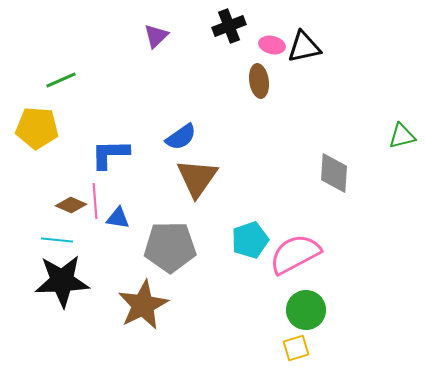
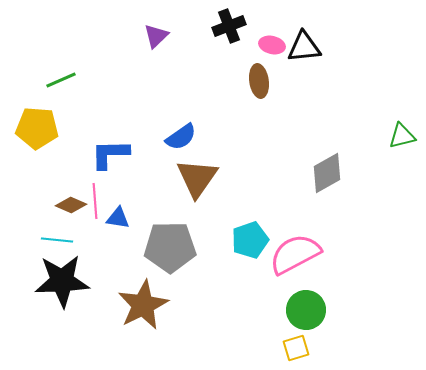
black triangle: rotated 6 degrees clockwise
gray diamond: moved 7 px left; rotated 57 degrees clockwise
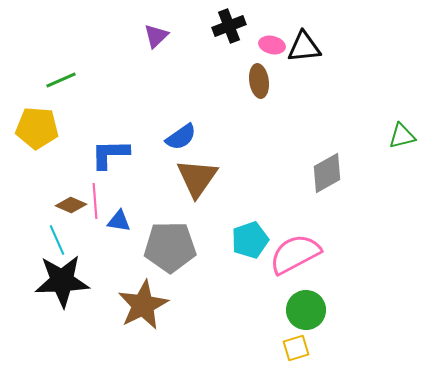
blue triangle: moved 1 px right, 3 px down
cyan line: rotated 60 degrees clockwise
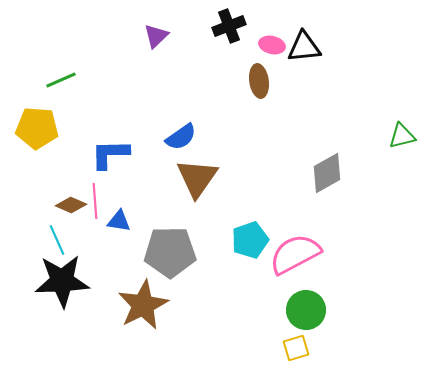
gray pentagon: moved 5 px down
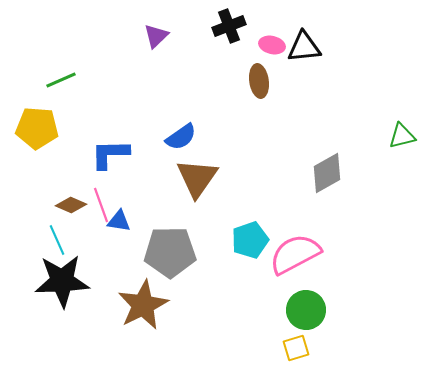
pink line: moved 6 px right, 4 px down; rotated 16 degrees counterclockwise
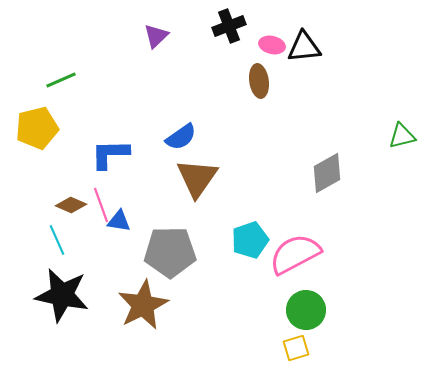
yellow pentagon: rotated 18 degrees counterclockwise
black star: moved 14 px down; rotated 14 degrees clockwise
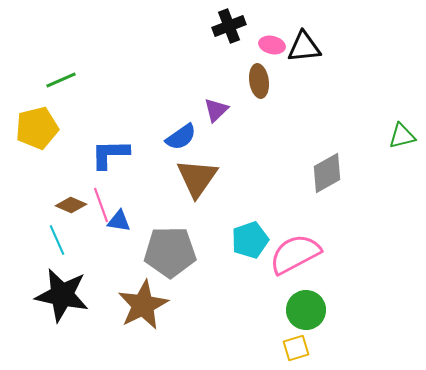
purple triangle: moved 60 px right, 74 px down
